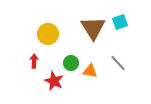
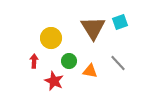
yellow circle: moved 3 px right, 4 px down
green circle: moved 2 px left, 2 px up
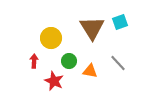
brown triangle: moved 1 px left
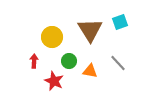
brown triangle: moved 2 px left, 2 px down
yellow circle: moved 1 px right, 1 px up
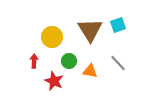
cyan square: moved 2 px left, 3 px down
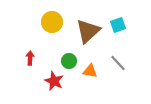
brown triangle: moved 2 px left, 1 px down; rotated 20 degrees clockwise
yellow circle: moved 15 px up
red arrow: moved 4 px left, 3 px up
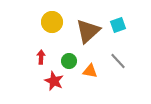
red arrow: moved 11 px right, 1 px up
gray line: moved 2 px up
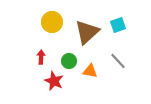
brown triangle: moved 1 px left, 1 px down
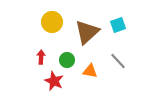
green circle: moved 2 px left, 1 px up
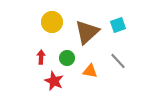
green circle: moved 2 px up
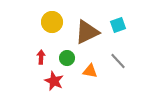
brown triangle: rotated 16 degrees clockwise
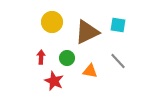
cyan square: rotated 28 degrees clockwise
